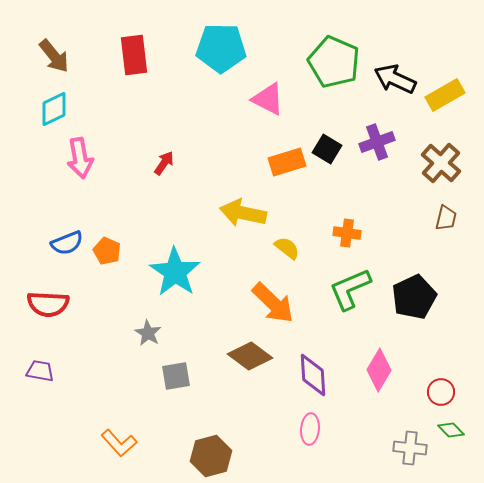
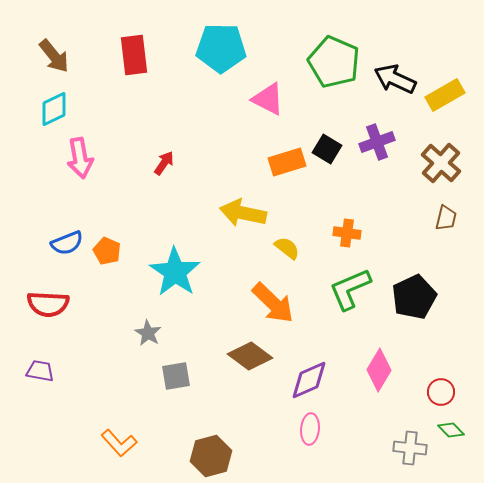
purple diamond: moved 4 px left, 5 px down; rotated 69 degrees clockwise
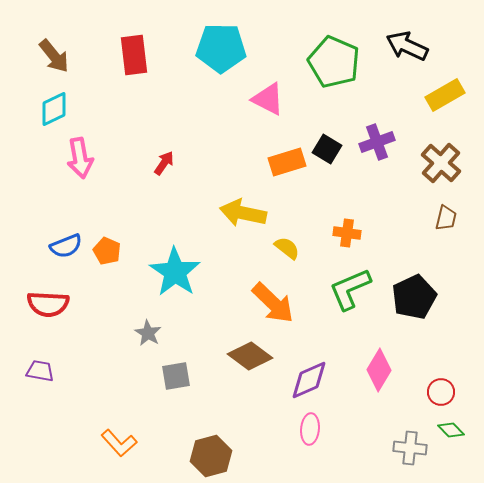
black arrow: moved 12 px right, 33 px up
blue semicircle: moved 1 px left, 3 px down
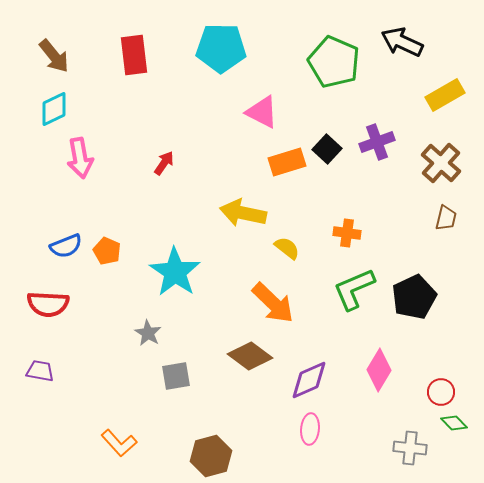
black arrow: moved 5 px left, 4 px up
pink triangle: moved 6 px left, 13 px down
black square: rotated 12 degrees clockwise
green L-shape: moved 4 px right
green diamond: moved 3 px right, 7 px up
